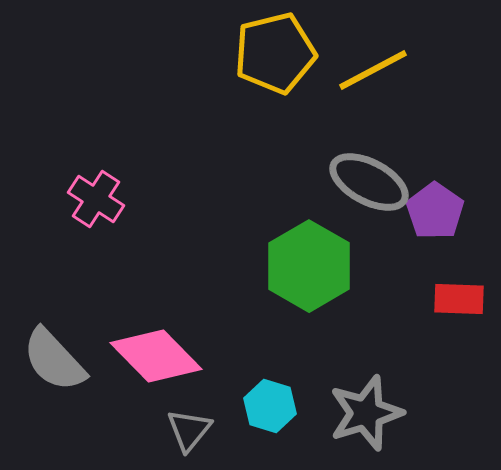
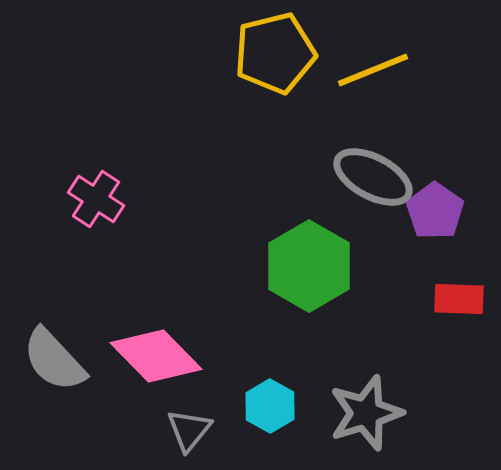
yellow line: rotated 6 degrees clockwise
gray ellipse: moved 4 px right, 5 px up
cyan hexagon: rotated 12 degrees clockwise
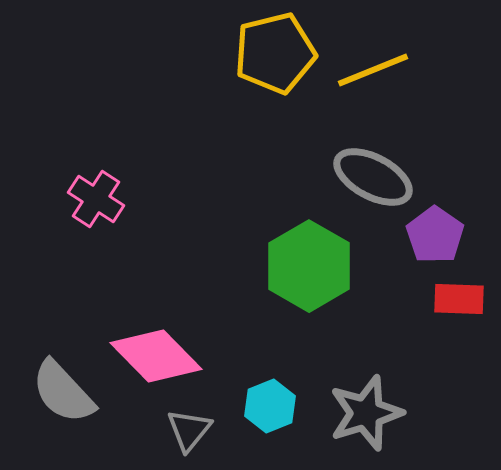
purple pentagon: moved 24 px down
gray semicircle: moved 9 px right, 32 px down
cyan hexagon: rotated 9 degrees clockwise
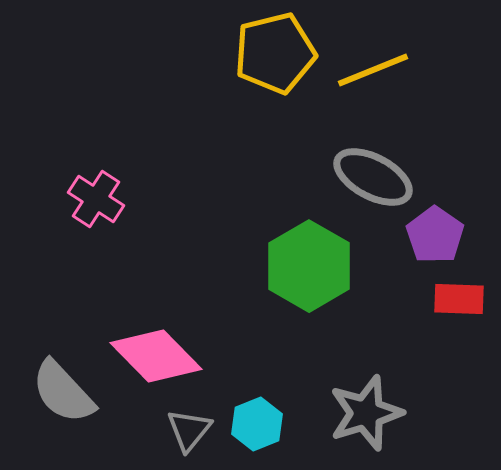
cyan hexagon: moved 13 px left, 18 px down
